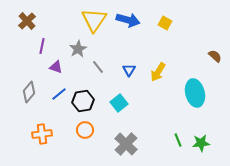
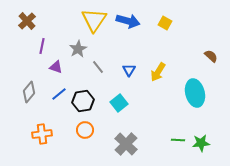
blue arrow: moved 1 px down
brown semicircle: moved 4 px left
green line: rotated 64 degrees counterclockwise
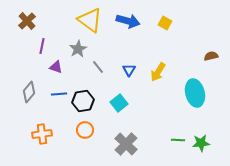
yellow triangle: moved 4 px left; rotated 28 degrees counterclockwise
brown semicircle: rotated 56 degrees counterclockwise
blue line: rotated 35 degrees clockwise
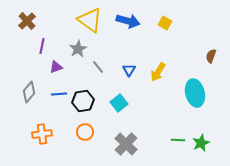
brown semicircle: rotated 56 degrees counterclockwise
purple triangle: rotated 40 degrees counterclockwise
orange circle: moved 2 px down
green star: rotated 18 degrees counterclockwise
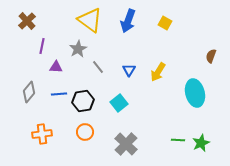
blue arrow: rotated 95 degrees clockwise
purple triangle: rotated 24 degrees clockwise
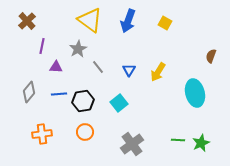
gray cross: moved 6 px right; rotated 10 degrees clockwise
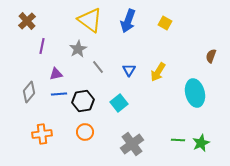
purple triangle: moved 7 px down; rotated 16 degrees counterclockwise
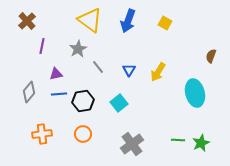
orange circle: moved 2 px left, 2 px down
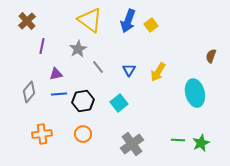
yellow square: moved 14 px left, 2 px down; rotated 24 degrees clockwise
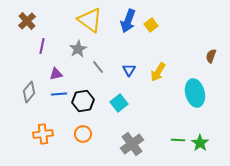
orange cross: moved 1 px right
green star: moved 1 px left; rotated 12 degrees counterclockwise
